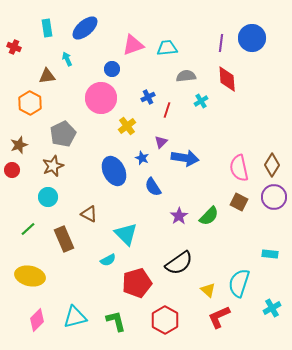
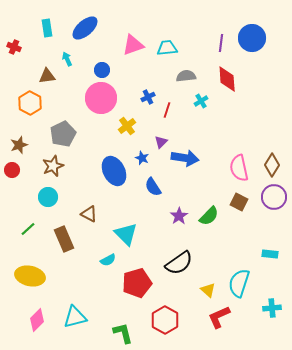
blue circle at (112, 69): moved 10 px left, 1 px down
cyan cross at (272, 308): rotated 24 degrees clockwise
green L-shape at (116, 321): moved 7 px right, 12 px down
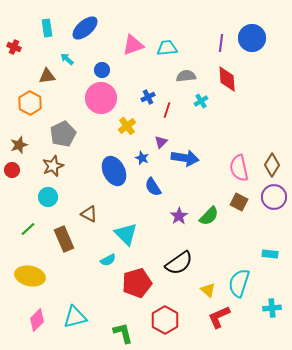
cyan arrow at (67, 59): rotated 24 degrees counterclockwise
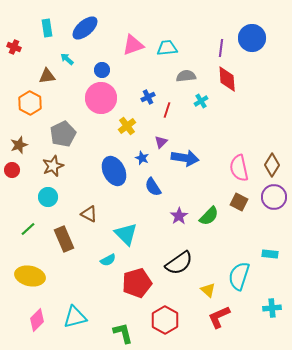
purple line at (221, 43): moved 5 px down
cyan semicircle at (239, 283): moved 7 px up
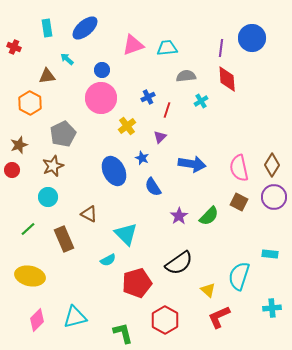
purple triangle at (161, 142): moved 1 px left, 5 px up
blue arrow at (185, 158): moved 7 px right, 6 px down
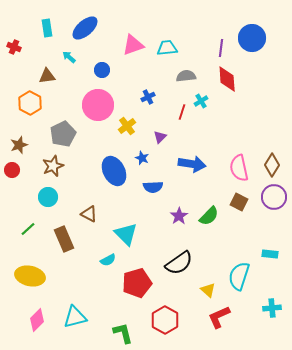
cyan arrow at (67, 59): moved 2 px right, 2 px up
pink circle at (101, 98): moved 3 px left, 7 px down
red line at (167, 110): moved 15 px right, 2 px down
blue semicircle at (153, 187): rotated 60 degrees counterclockwise
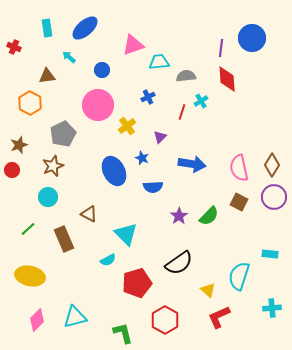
cyan trapezoid at (167, 48): moved 8 px left, 14 px down
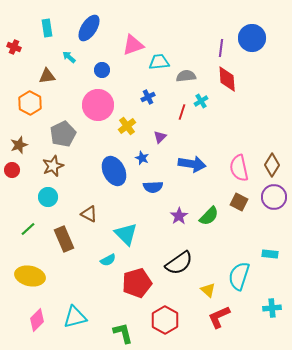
blue ellipse at (85, 28): moved 4 px right; rotated 16 degrees counterclockwise
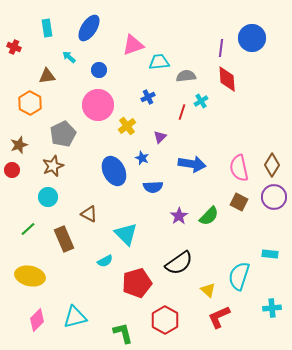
blue circle at (102, 70): moved 3 px left
cyan semicircle at (108, 260): moved 3 px left, 1 px down
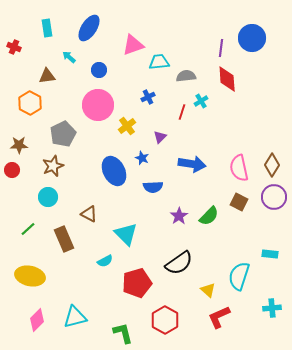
brown star at (19, 145): rotated 18 degrees clockwise
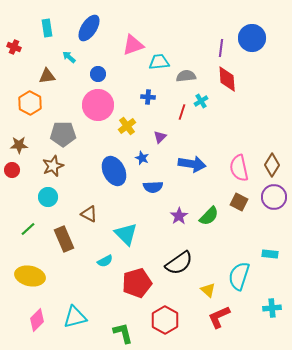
blue circle at (99, 70): moved 1 px left, 4 px down
blue cross at (148, 97): rotated 32 degrees clockwise
gray pentagon at (63, 134): rotated 25 degrees clockwise
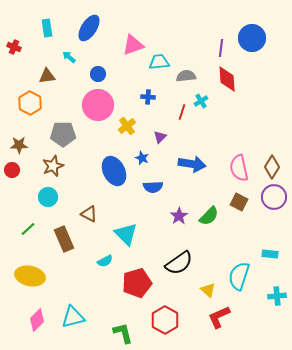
brown diamond at (272, 165): moved 2 px down
cyan cross at (272, 308): moved 5 px right, 12 px up
cyan triangle at (75, 317): moved 2 px left
